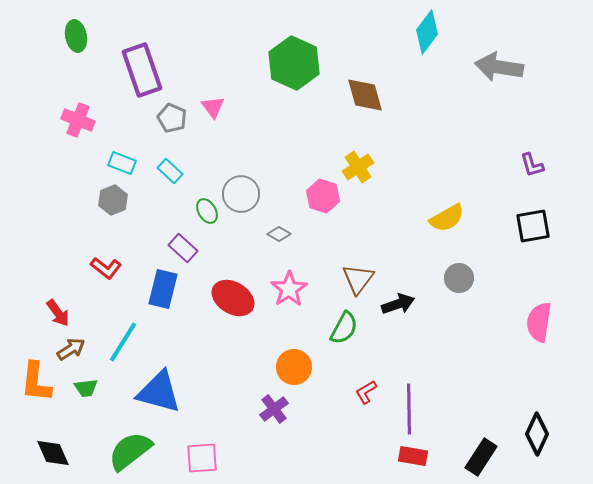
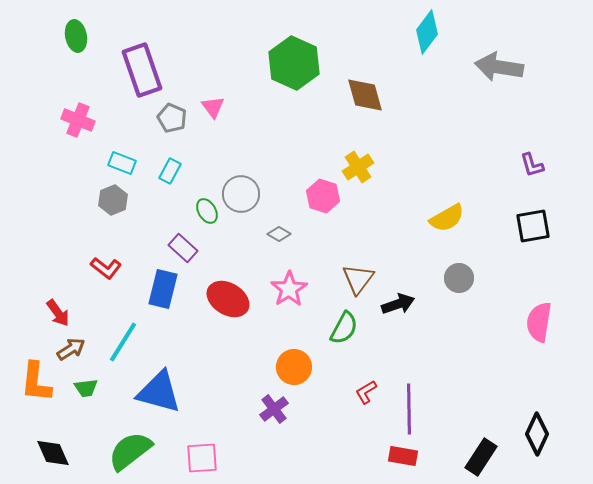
cyan rectangle at (170, 171): rotated 75 degrees clockwise
red ellipse at (233, 298): moved 5 px left, 1 px down
red rectangle at (413, 456): moved 10 px left
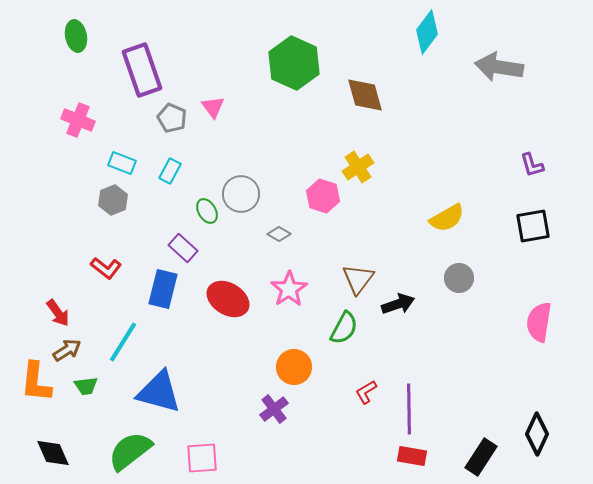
brown arrow at (71, 349): moved 4 px left, 1 px down
green trapezoid at (86, 388): moved 2 px up
red rectangle at (403, 456): moved 9 px right
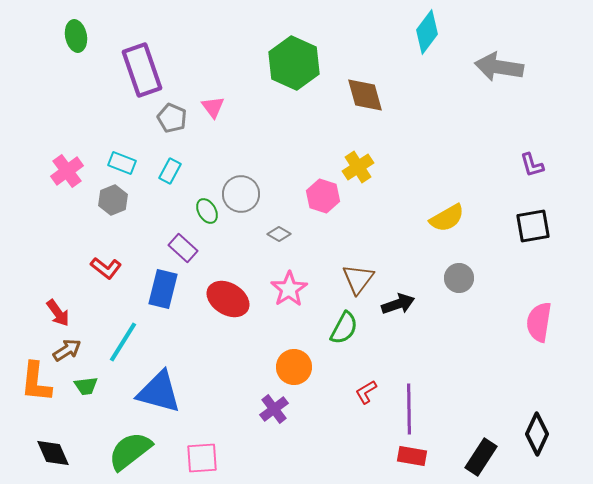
pink cross at (78, 120): moved 11 px left, 51 px down; rotated 32 degrees clockwise
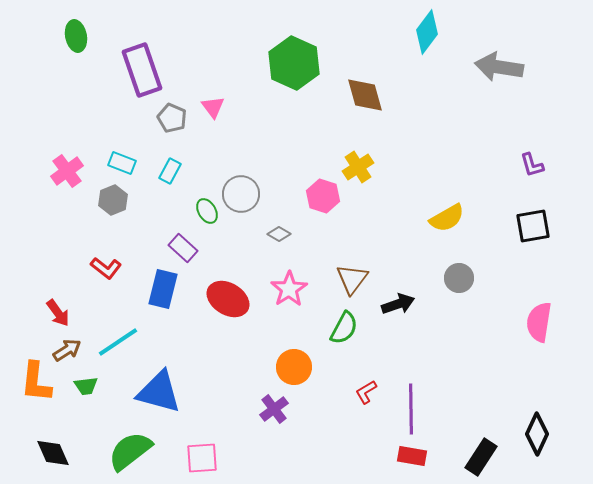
brown triangle at (358, 279): moved 6 px left
cyan line at (123, 342): moved 5 px left; rotated 24 degrees clockwise
purple line at (409, 409): moved 2 px right
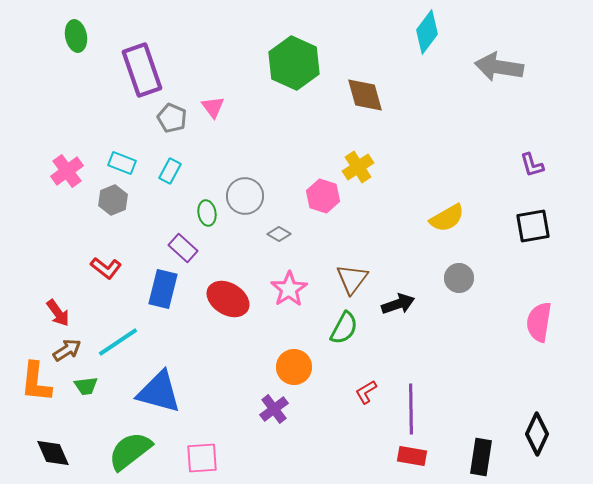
gray circle at (241, 194): moved 4 px right, 2 px down
green ellipse at (207, 211): moved 2 px down; rotated 20 degrees clockwise
black rectangle at (481, 457): rotated 24 degrees counterclockwise
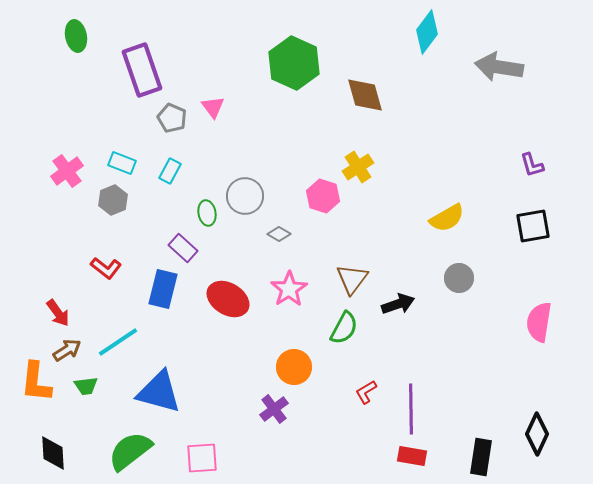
black diamond at (53, 453): rotated 21 degrees clockwise
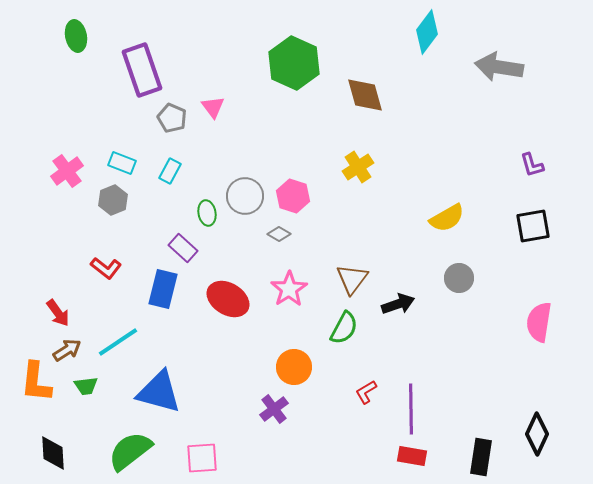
pink hexagon at (323, 196): moved 30 px left
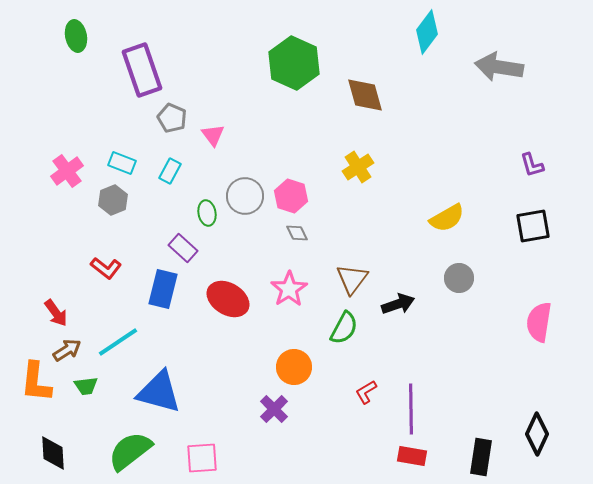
pink triangle at (213, 107): moved 28 px down
pink hexagon at (293, 196): moved 2 px left
gray diamond at (279, 234): moved 18 px right, 1 px up; rotated 35 degrees clockwise
red arrow at (58, 313): moved 2 px left
purple cross at (274, 409): rotated 8 degrees counterclockwise
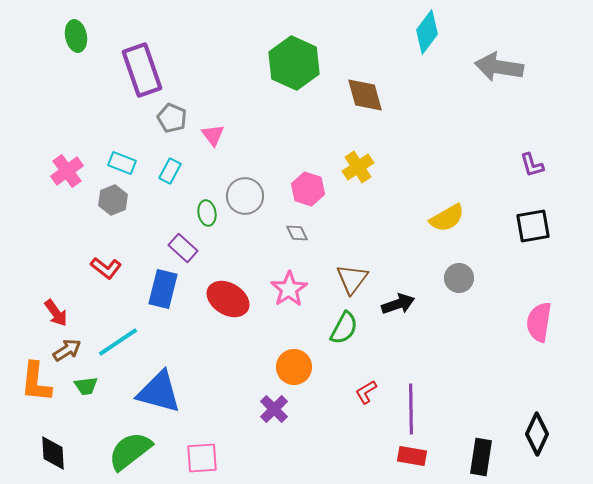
pink hexagon at (291, 196): moved 17 px right, 7 px up
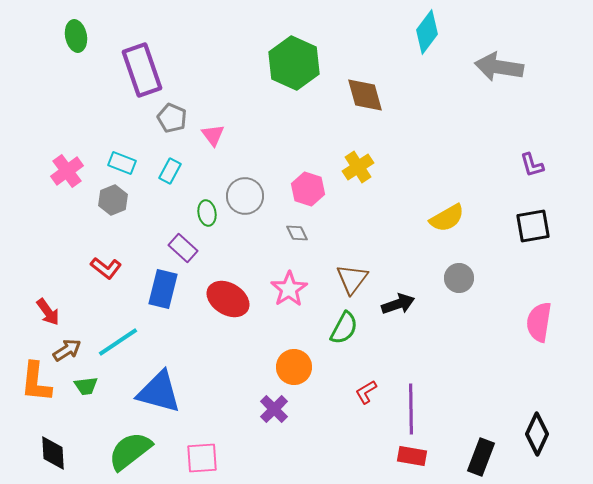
red arrow at (56, 313): moved 8 px left, 1 px up
black rectangle at (481, 457): rotated 12 degrees clockwise
